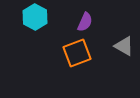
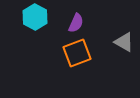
purple semicircle: moved 9 px left, 1 px down
gray triangle: moved 4 px up
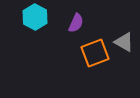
orange square: moved 18 px right
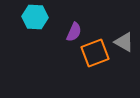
cyan hexagon: rotated 25 degrees counterclockwise
purple semicircle: moved 2 px left, 9 px down
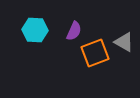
cyan hexagon: moved 13 px down
purple semicircle: moved 1 px up
